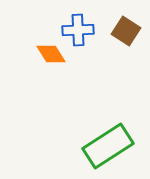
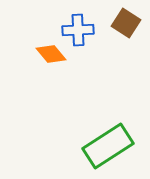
brown square: moved 8 px up
orange diamond: rotated 8 degrees counterclockwise
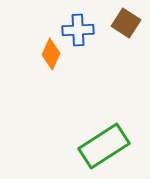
orange diamond: rotated 64 degrees clockwise
green rectangle: moved 4 px left
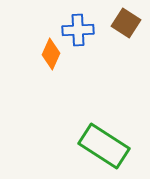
green rectangle: rotated 66 degrees clockwise
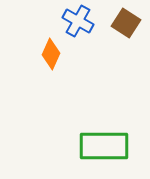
blue cross: moved 9 px up; rotated 32 degrees clockwise
green rectangle: rotated 33 degrees counterclockwise
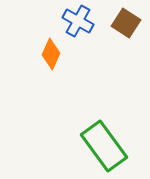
green rectangle: rotated 54 degrees clockwise
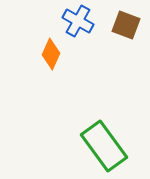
brown square: moved 2 px down; rotated 12 degrees counterclockwise
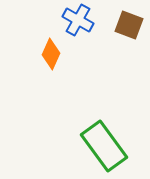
blue cross: moved 1 px up
brown square: moved 3 px right
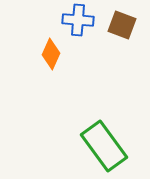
blue cross: rotated 24 degrees counterclockwise
brown square: moved 7 px left
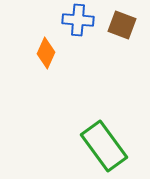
orange diamond: moved 5 px left, 1 px up
